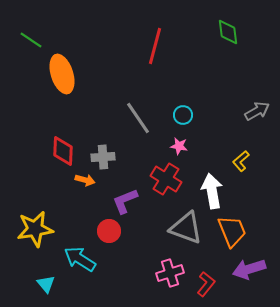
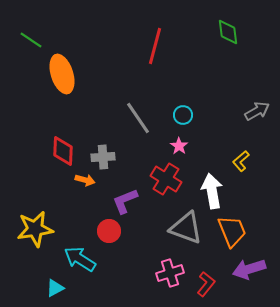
pink star: rotated 24 degrees clockwise
cyan triangle: moved 9 px right, 4 px down; rotated 42 degrees clockwise
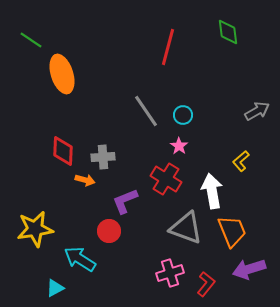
red line: moved 13 px right, 1 px down
gray line: moved 8 px right, 7 px up
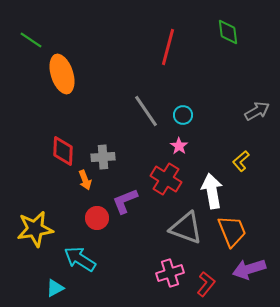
orange arrow: rotated 54 degrees clockwise
red circle: moved 12 px left, 13 px up
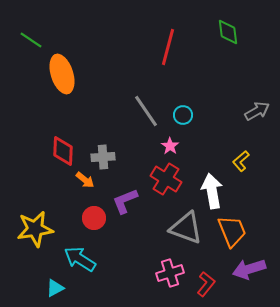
pink star: moved 9 px left
orange arrow: rotated 30 degrees counterclockwise
red circle: moved 3 px left
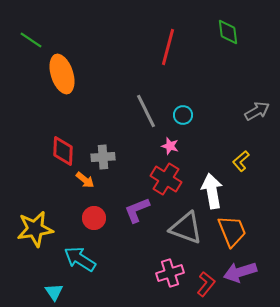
gray line: rotated 8 degrees clockwise
pink star: rotated 18 degrees counterclockwise
purple L-shape: moved 12 px right, 9 px down
purple arrow: moved 9 px left, 3 px down
cyan triangle: moved 1 px left, 4 px down; rotated 36 degrees counterclockwise
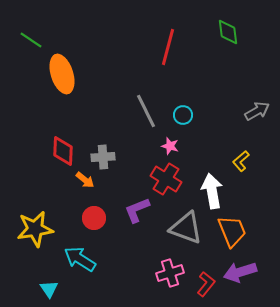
cyan triangle: moved 5 px left, 3 px up
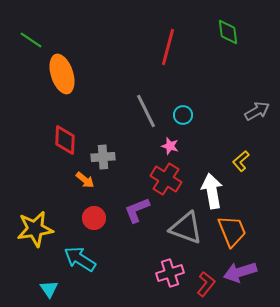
red diamond: moved 2 px right, 11 px up
